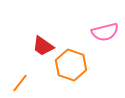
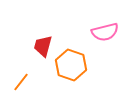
red trapezoid: rotated 70 degrees clockwise
orange line: moved 1 px right, 1 px up
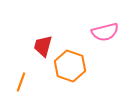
orange hexagon: moved 1 px left, 1 px down
orange line: rotated 18 degrees counterclockwise
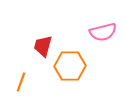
pink semicircle: moved 2 px left
orange hexagon: rotated 20 degrees counterclockwise
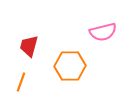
red trapezoid: moved 14 px left
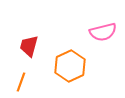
orange hexagon: rotated 24 degrees counterclockwise
